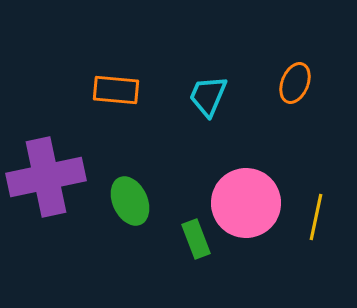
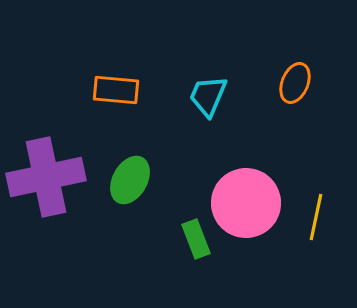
green ellipse: moved 21 px up; rotated 54 degrees clockwise
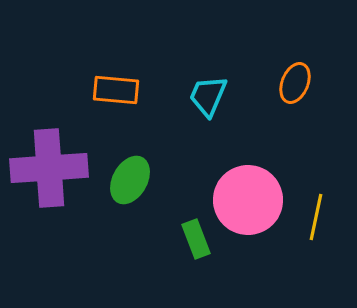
purple cross: moved 3 px right, 9 px up; rotated 8 degrees clockwise
pink circle: moved 2 px right, 3 px up
